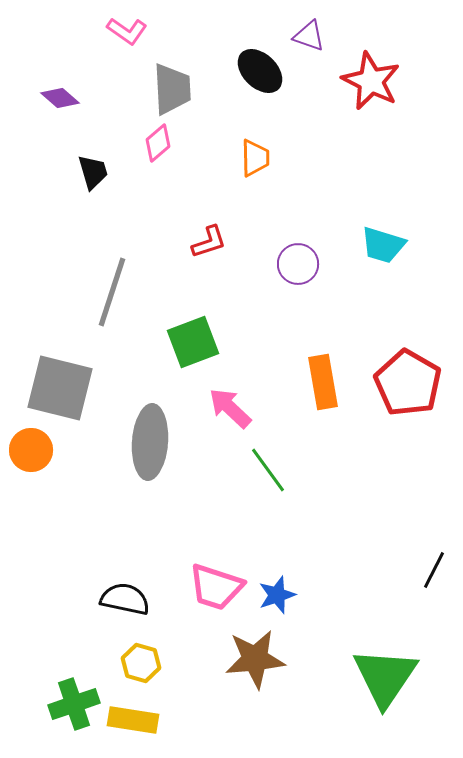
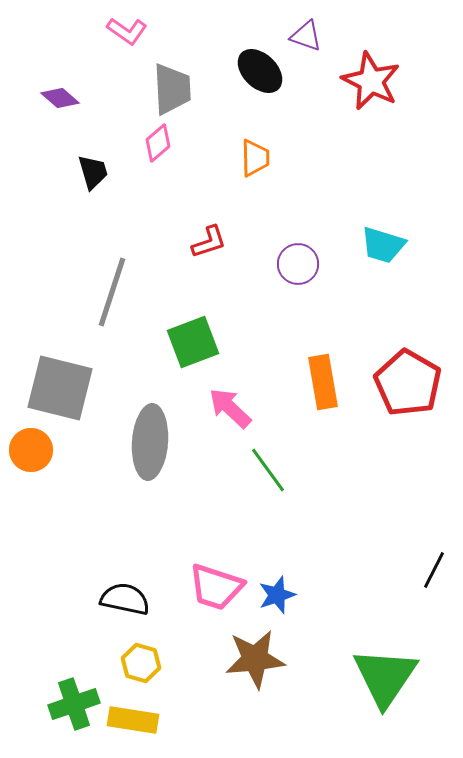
purple triangle: moved 3 px left
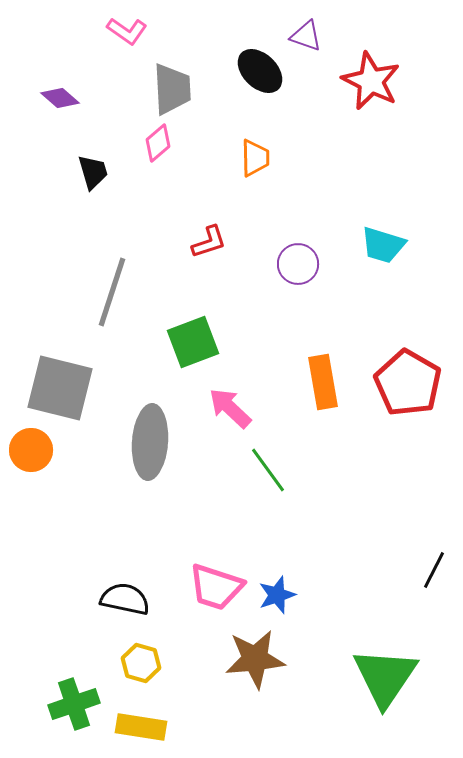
yellow rectangle: moved 8 px right, 7 px down
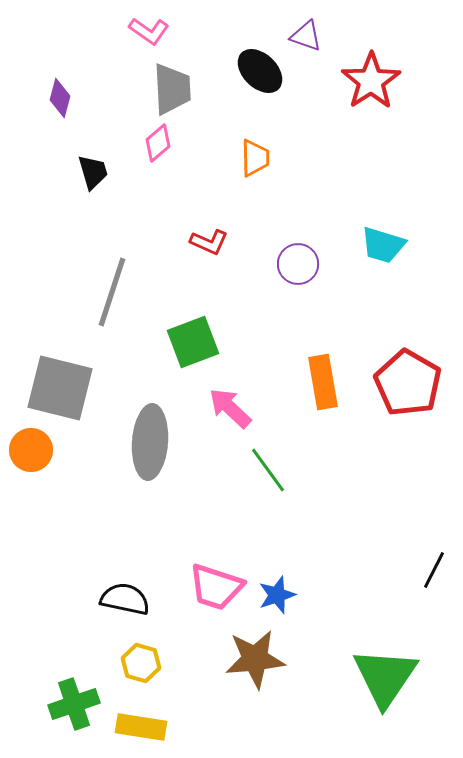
pink L-shape: moved 22 px right
red star: rotated 12 degrees clockwise
purple diamond: rotated 63 degrees clockwise
red L-shape: rotated 42 degrees clockwise
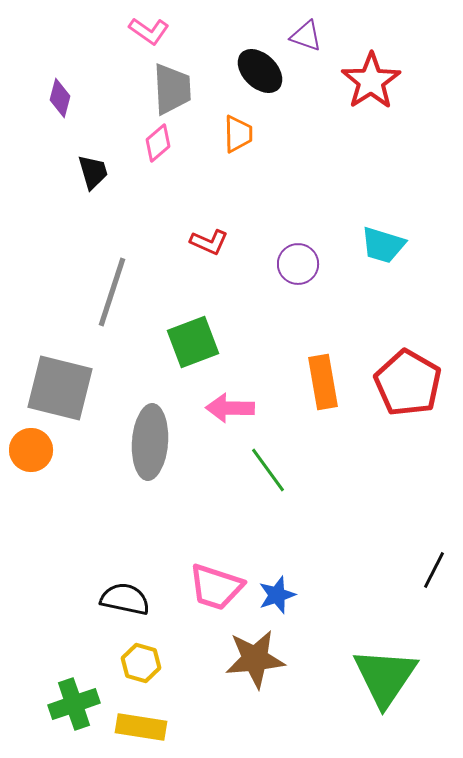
orange trapezoid: moved 17 px left, 24 px up
pink arrow: rotated 42 degrees counterclockwise
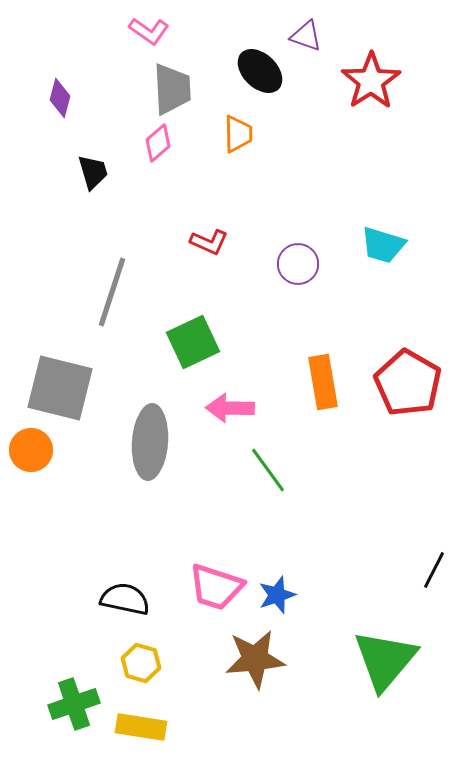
green square: rotated 4 degrees counterclockwise
green triangle: moved 17 px up; rotated 6 degrees clockwise
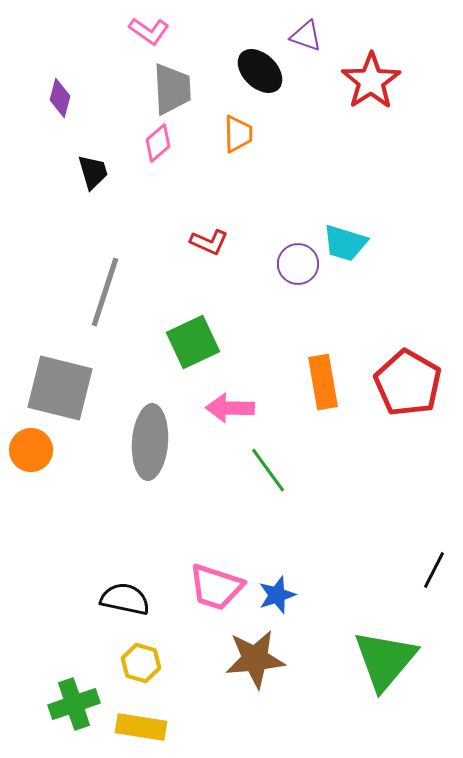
cyan trapezoid: moved 38 px left, 2 px up
gray line: moved 7 px left
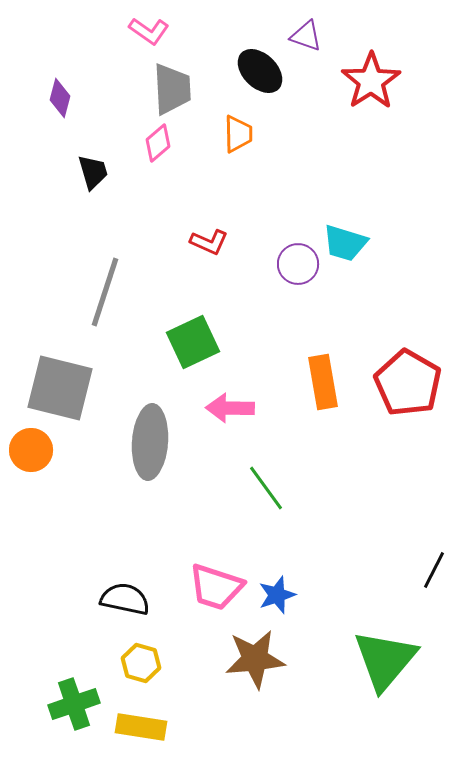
green line: moved 2 px left, 18 px down
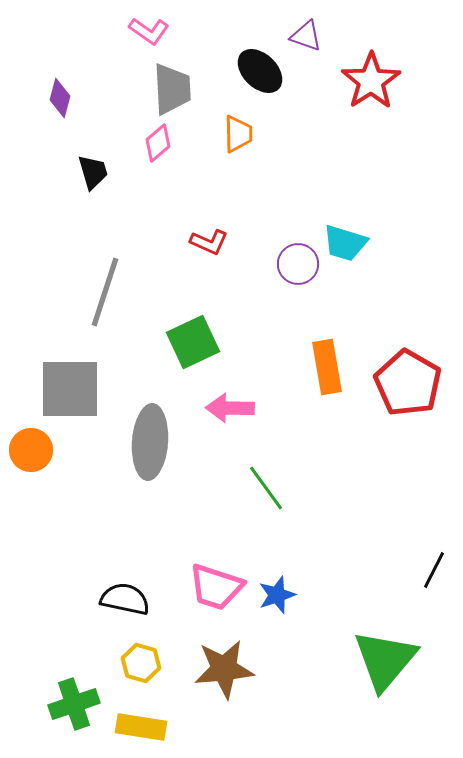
orange rectangle: moved 4 px right, 15 px up
gray square: moved 10 px right, 1 px down; rotated 14 degrees counterclockwise
brown star: moved 31 px left, 10 px down
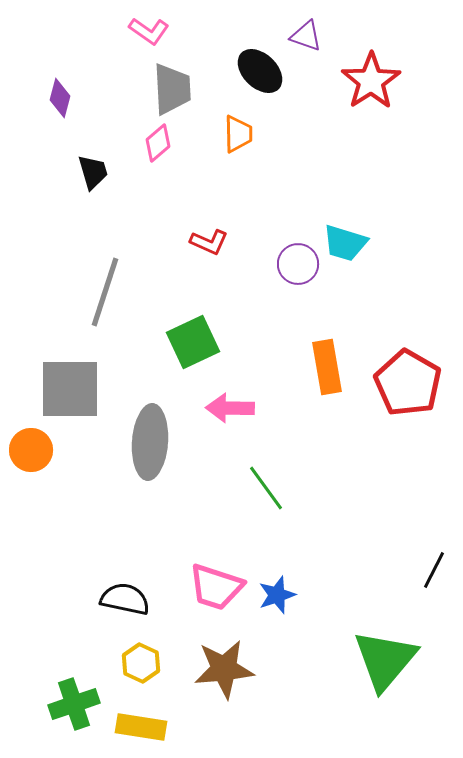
yellow hexagon: rotated 9 degrees clockwise
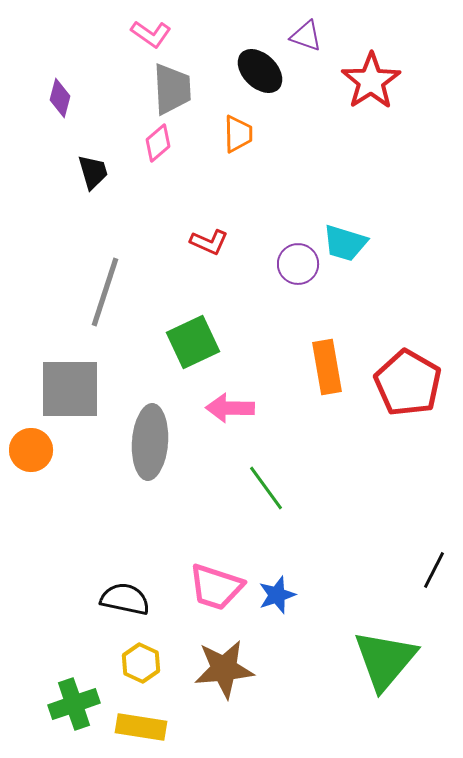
pink L-shape: moved 2 px right, 3 px down
